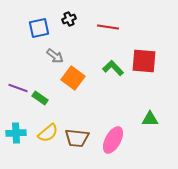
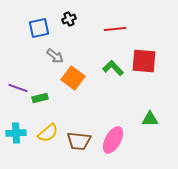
red line: moved 7 px right, 2 px down; rotated 15 degrees counterclockwise
green rectangle: rotated 49 degrees counterclockwise
brown trapezoid: moved 2 px right, 3 px down
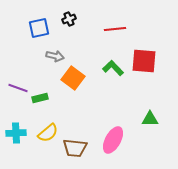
gray arrow: rotated 24 degrees counterclockwise
brown trapezoid: moved 4 px left, 7 px down
